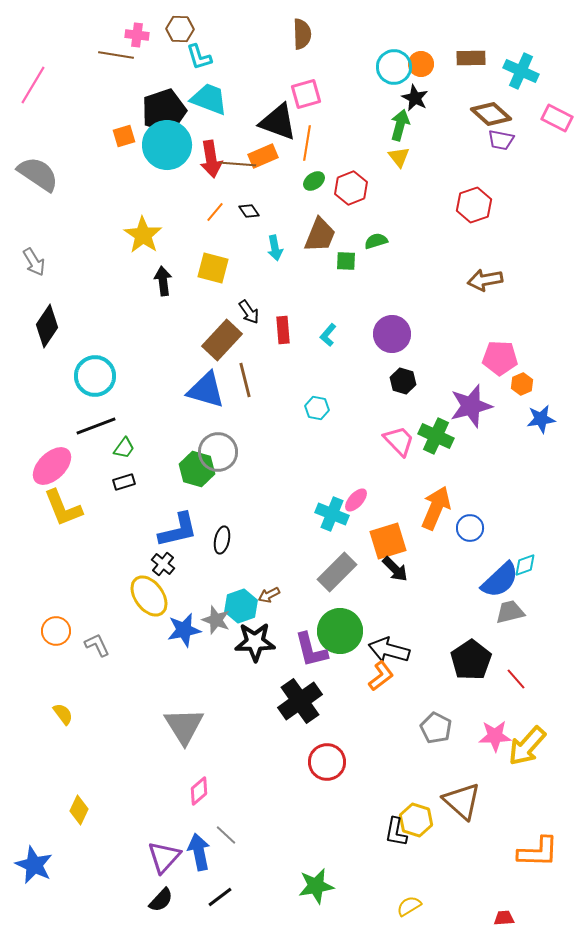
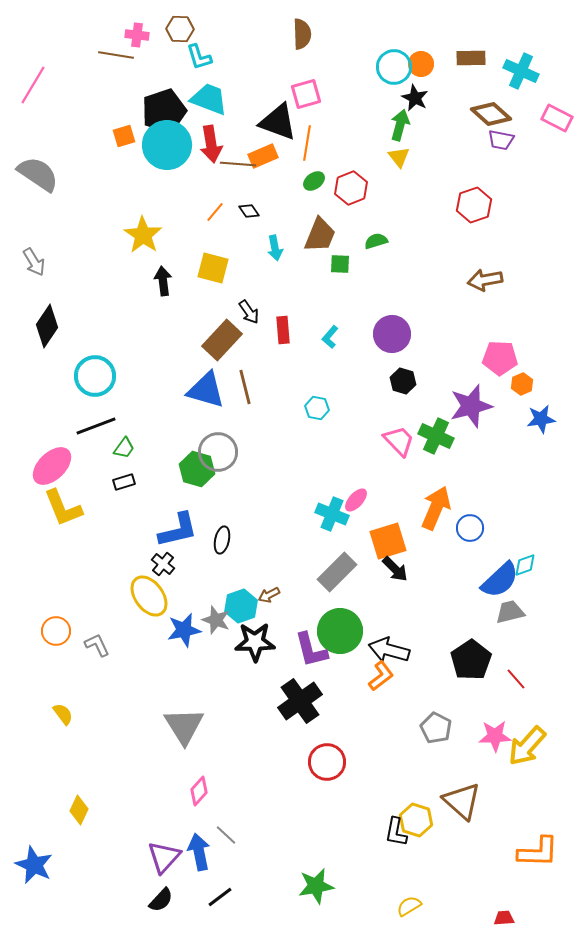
red arrow at (211, 159): moved 15 px up
green square at (346, 261): moved 6 px left, 3 px down
cyan L-shape at (328, 335): moved 2 px right, 2 px down
brown line at (245, 380): moved 7 px down
pink diamond at (199, 791): rotated 8 degrees counterclockwise
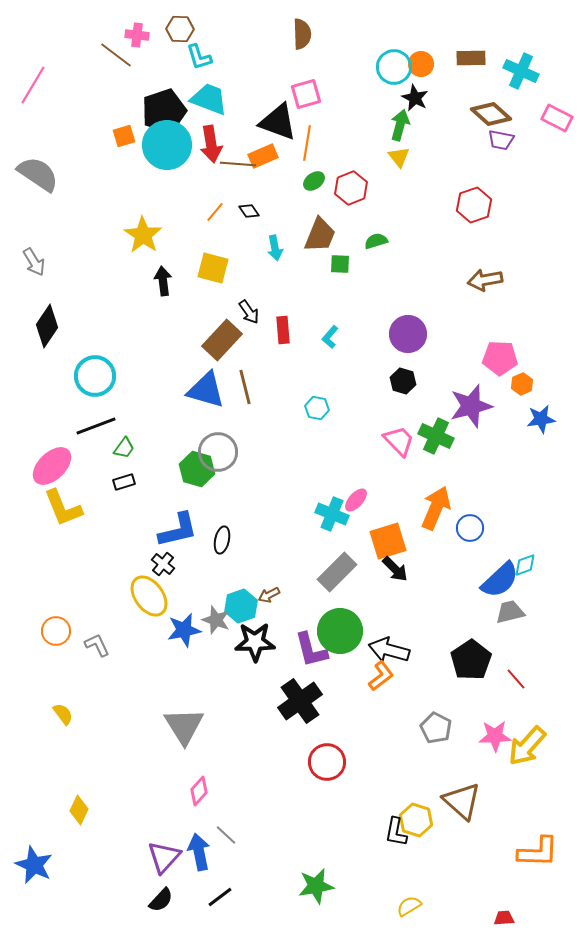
brown line at (116, 55): rotated 28 degrees clockwise
purple circle at (392, 334): moved 16 px right
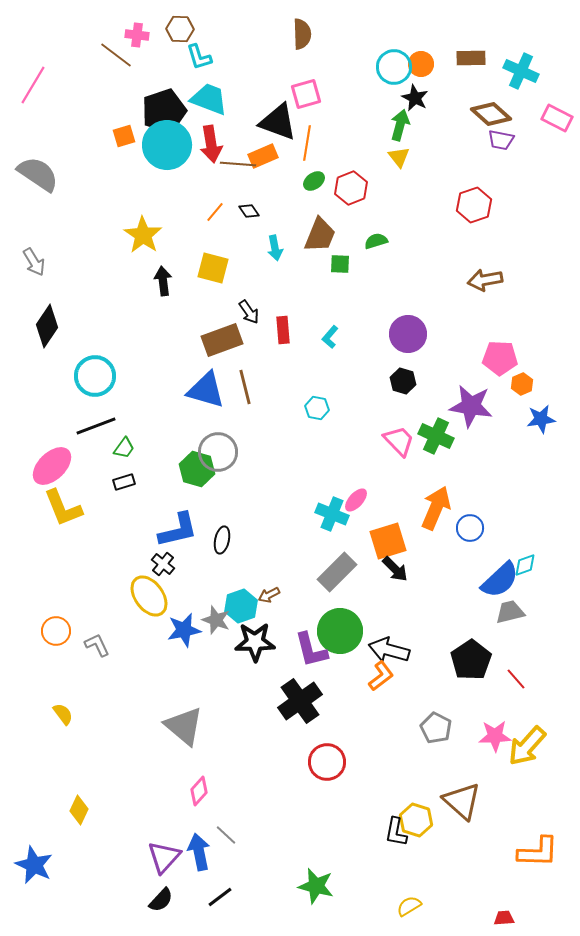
brown rectangle at (222, 340): rotated 27 degrees clockwise
purple star at (471, 406): rotated 24 degrees clockwise
gray triangle at (184, 726): rotated 18 degrees counterclockwise
green star at (316, 886): rotated 24 degrees clockwise
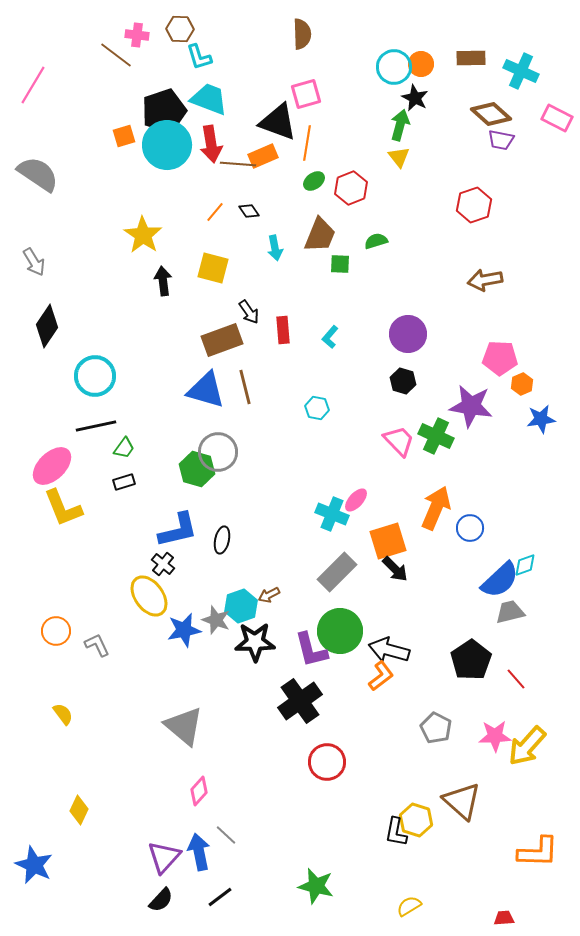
black line at (96, 426): rotated 9 degrees clockwise
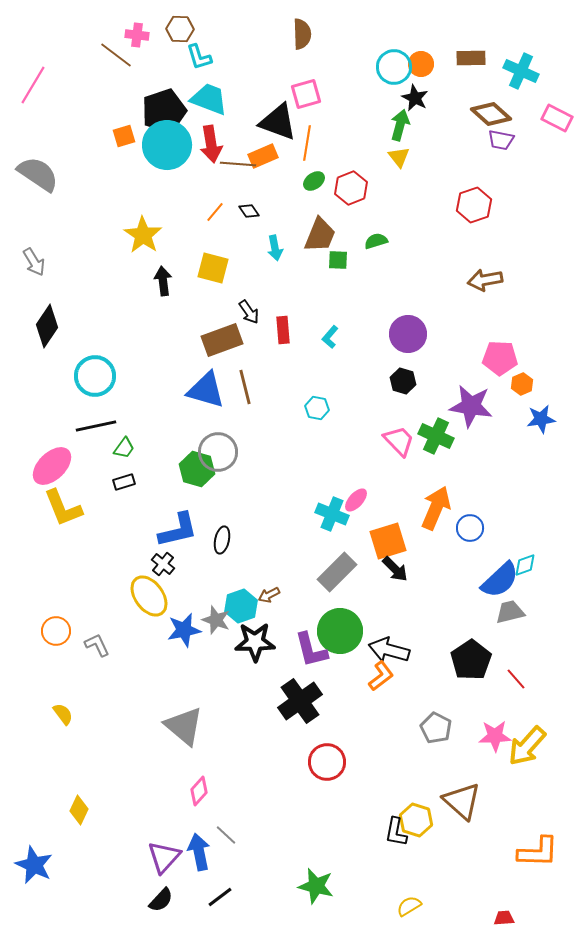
green square at (340, 264): moved 2 px left, 4 px up
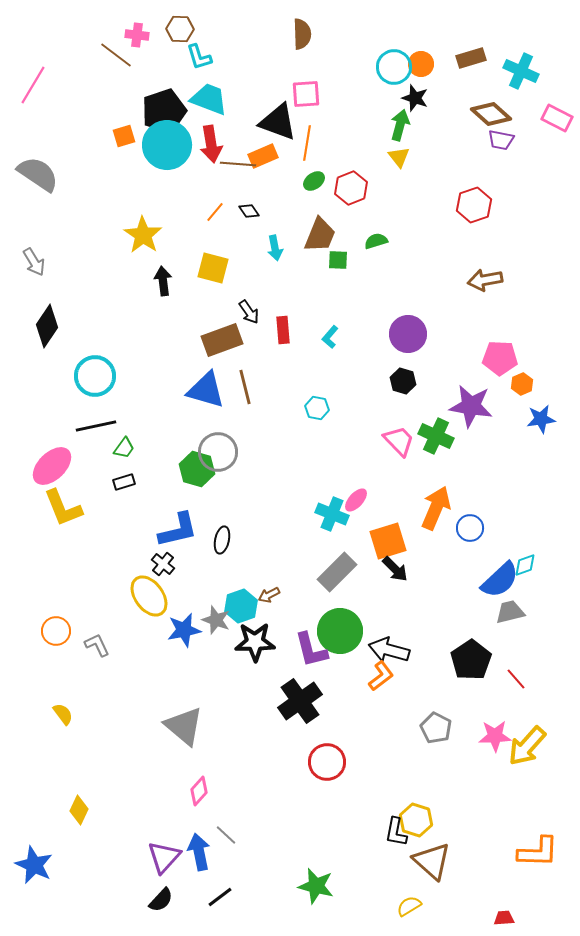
brown rectangle at (471, 58): rotated 16 degrees counterclockwise
pink square at (306, 94): rotated 12 degrees clockwise
black star at (415, 98): rotated 8 degrees counterclockwise
brown triangle at (462, 801): moved 30 px left, 60 px down
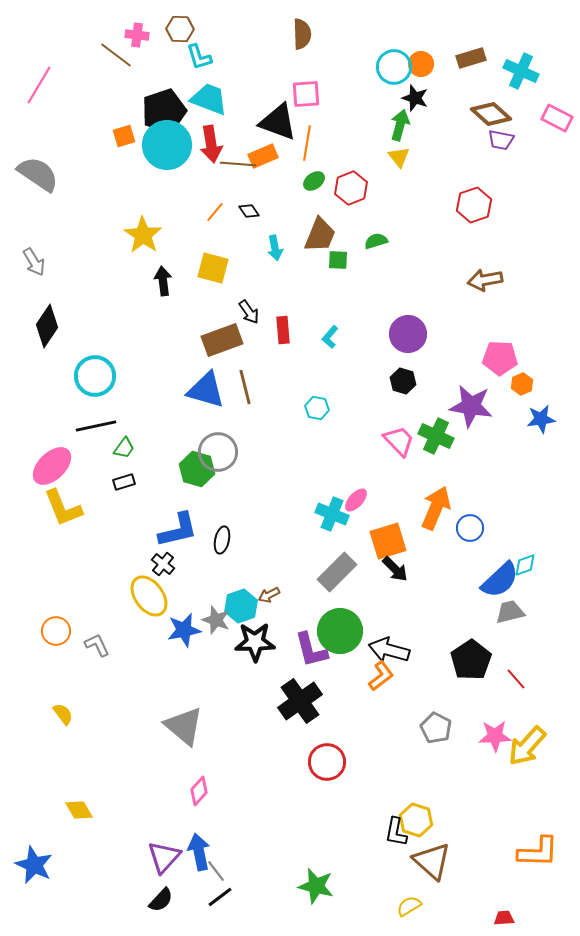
pink line at (33, 85): moved 6 px right
yellow diamond at (79, 810): rotated 56 degrees counterclockwise
gray line at (226, 835): moved 10 px left, 36 px down; rotated 10 degrees clockwise
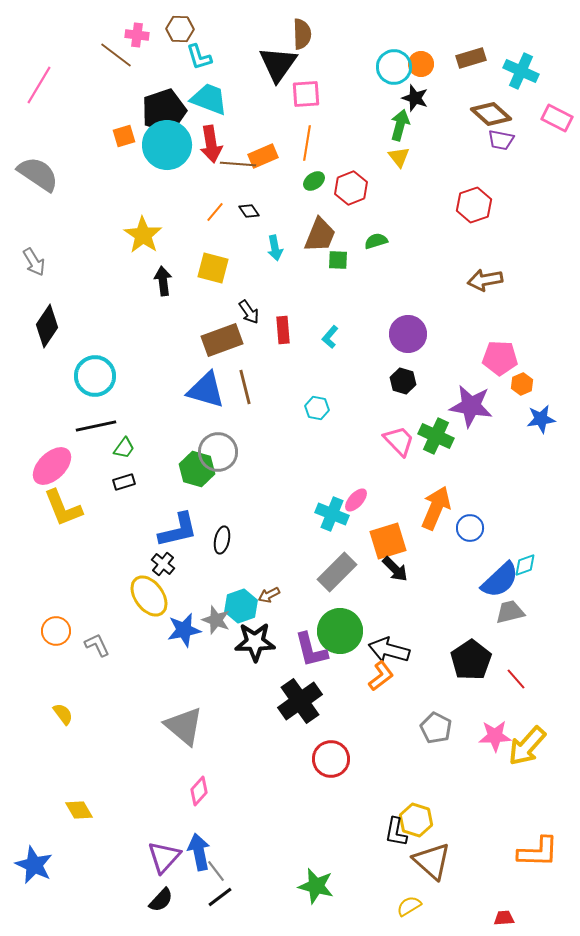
black triangle at (278, 122): moved 58 px up; rotated 45 degrees clockwise
red circle at (327, 762): moved 4 px right, 3 px up
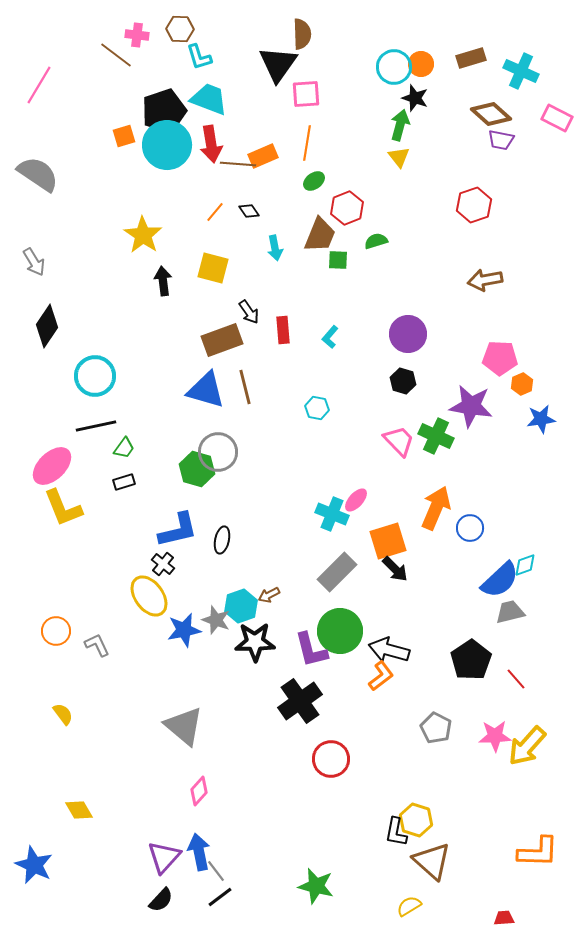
red hexagon at (351, 188): moved 4 px left, 20 px down
